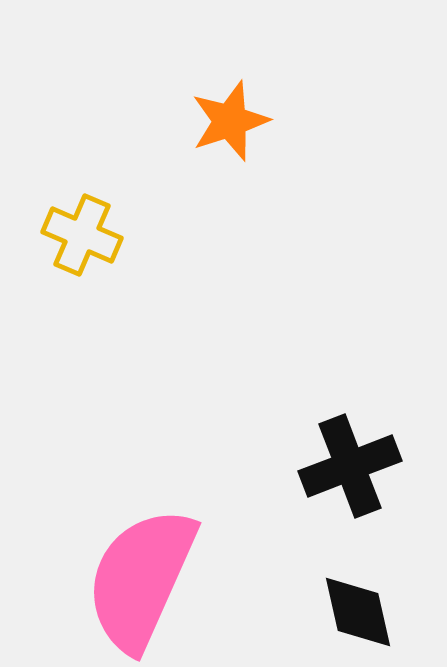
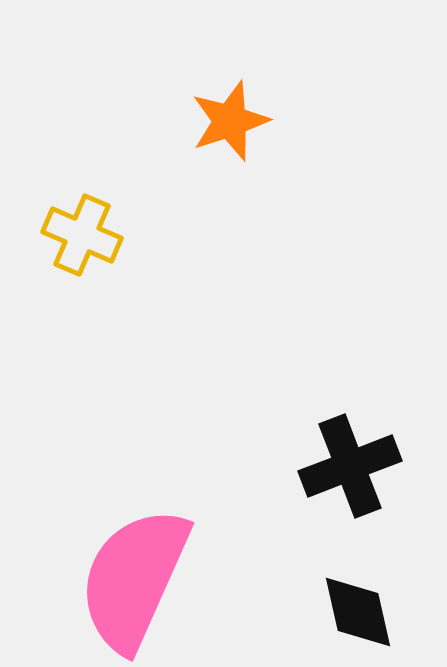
pink semicircle: moved 7 px left
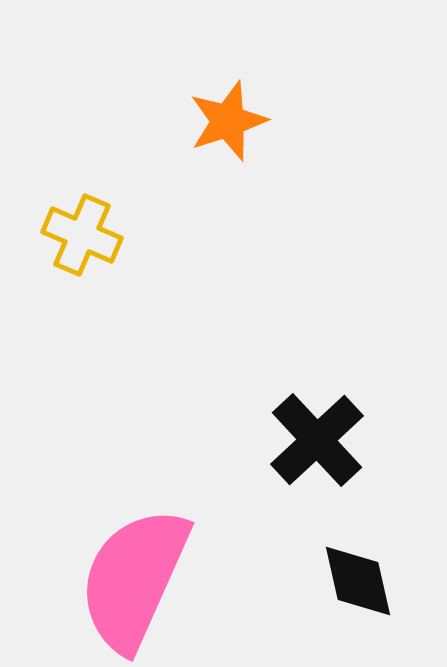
orange star: moved 2 px left
black cross: moved 33 px left, 26 px up; rotated 22 degrees counterclockwise
black diamond: moved 31 px up
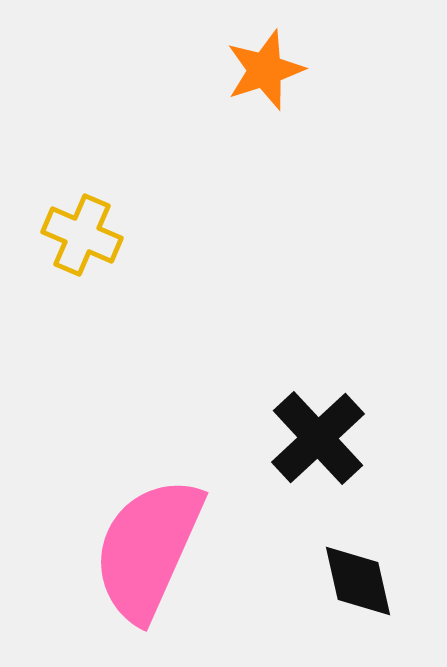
orange star: moved 37 px right, 51 px up
black cross: moved 1 px right, 2 px up
pink semicircle: moved 14 px right, 30 px up
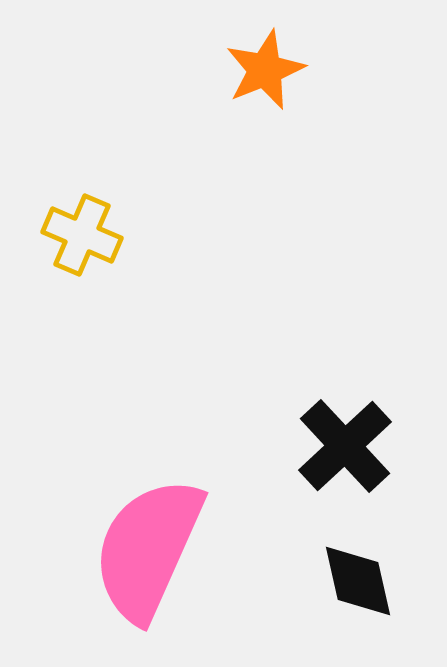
orange star: rotated 4 degrees counterclockwise
black cross: moved 27 px right, 8 px down
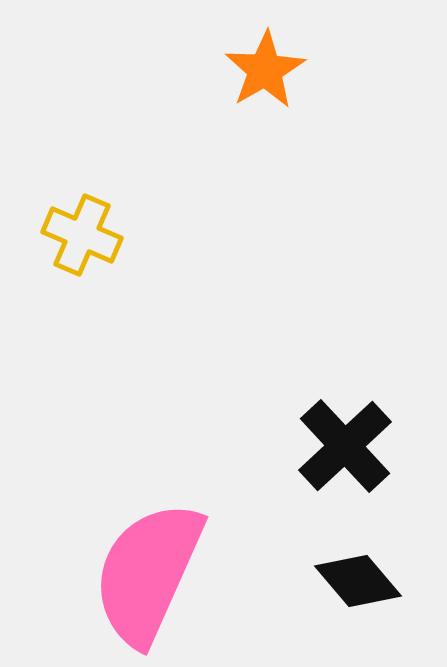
orange star: rotated 8 degrees counterclockwise
pink semicircle: moved 24 px down
black diamond: rotated 28 degrees counterclockwise
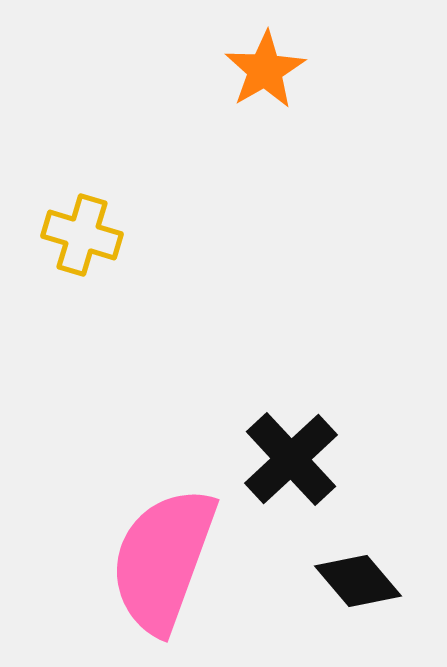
yellow cross: rotated 6 degrees counterclockwise
black cross: moved 54 px left, 13 px down
pink semicircle: moved 15 px right, 13 px up; rotated 4 degrees counterclockwise
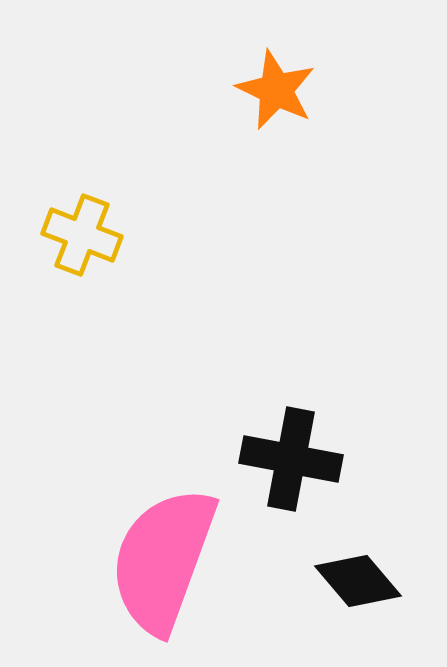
orange star: moved 11 px right, 20 px down; rotated 16 degrees counterclockwise
yellow cross: rotated 4 degrees clockwise
black cross: rotated 36 degrees counterclockwise
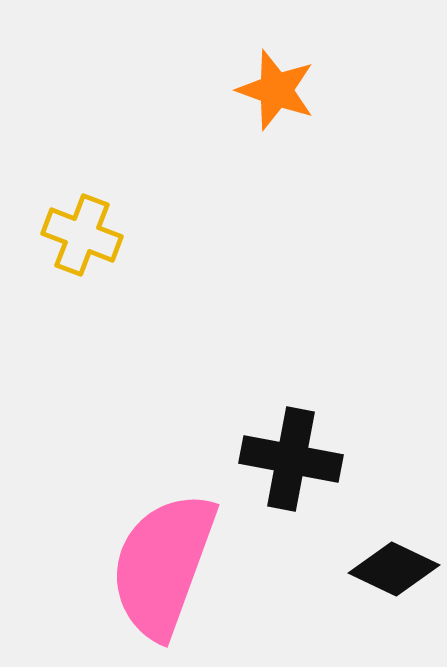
orange star: rotated 6 degrees counterclockwise
pink semicircle: moved 5 px down
black diamond: moved 36 px right, 12 px up; rotated 24 degrees counterclockwise
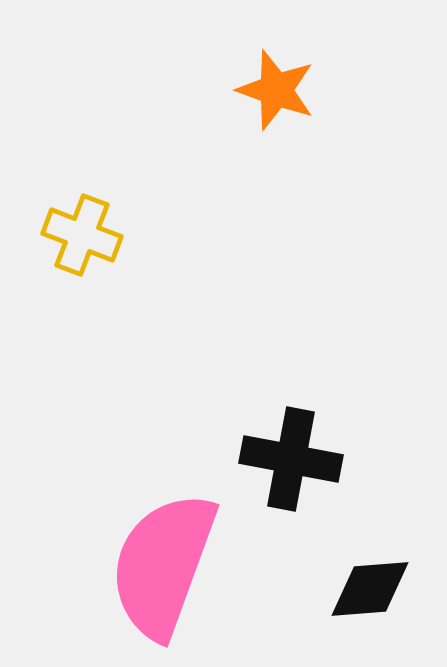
black diamond: moved 24 px left, 20 px down; rotated 30 degrees counterclockwise
